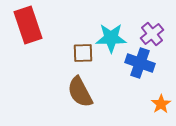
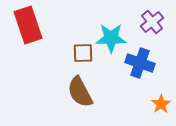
purple cross: moved 12 px up
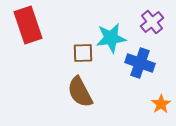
cyan star: rotated 8 degrees counterclockwise
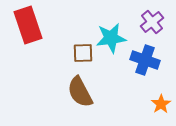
blue cross: moved 5 px right, 3 px up
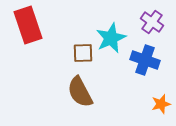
purple cross: rotated 15 degrees counterclockwise
cyan star: rotated 16 degrees counterclockwise
orange star: rotated 18 degrees clockwise
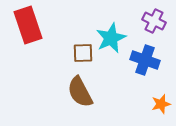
purple cross: moved 2 px right, 1 px up; rotated 10 degrees counterclockwise
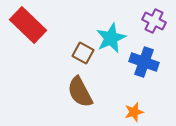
red rectangle: rotated 27 degrees counterclockwise
brown square: rotated 30 degrees clockwise
blue cross: moved 1 px left, 2 px down
orange star: moved 27 px left, 8 px down
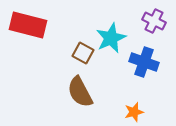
red rectangle: rotated 30 degrees counterclockwise
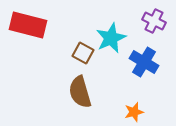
blue cross: rotated 12 degrees clockwise
brown semicircle: rotated 12 degrees clockwise
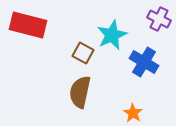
purple cross: moved 5 px right, 2 px up
cyan star: moved 1 px right, 3 px up
brown semicircle: rotated 28 degrees clockwise
orange star: moved 1 px left, 1 px down; rotated 24 degrees counterclockwise
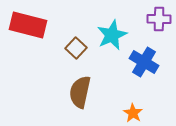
purple cross: rotated 25 degrees counterclockwise
brown square: moved 7 px left, 5 px up; rotated 15 degrees clockwise
